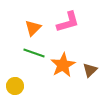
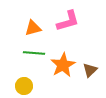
pink L-shape: moved 1 px up
orange triangle: rotated 30 degrees clockwise
green line: rotated 15 degrees counterclockwise
yellow circle: moved 9 px right
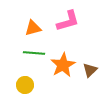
yellow circle: moved 1 px right, 1 px up
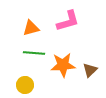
orange triangle: moved 2 px left
orange star: rotated 25 degrees clockwise
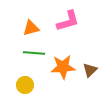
orange star: moved 2 px down
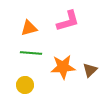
orange triangle: moved 2 px left
green line: moved 3 px left
